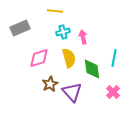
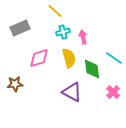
yellow line: rotated 35 degrees clockwise
cyan line: rotated 66 degrees counterclockwise
brown star: moved 35 px left; rotated 21 degrees clockwise
purple triangle: rotated 20 degrees counterclockwise
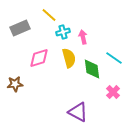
yellow line: moved 6 px left, 4 px down
purple triangle: moved 6 px right, 20 px down
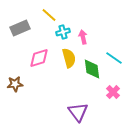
purple triangle: rotated 25 degrees clockwise
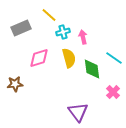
gray rectangle: moved 1 px right
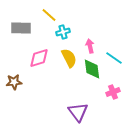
gray rectangle: rotated 24 degrees clockwise
pink arrow: moved 7 px right, 9 px down
yellow semicircle: rotated 12 degrees counterclockwise
brown star: moved 1 px left, 2 px up
pink cross: rotated 24 degrees clockwise
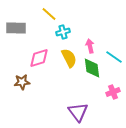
yellow line: moved 1 px up
gray rectangle: moved 5 px left
cyan line: moved 1 px up
green diamond: moved 1 px up
brown star: moved 8 px right
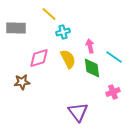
yellow semicircle: moved 1 px left, 1 px down
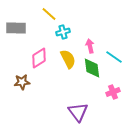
pink diamond: rotated 15 degrees counterclockwise
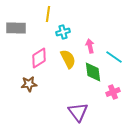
yellow line: moved 1 px left; rotated 56 degrees clockwise
green diamond: moved 1 px right, 4 px down
brown star: moved 7 px right, 2 px down
